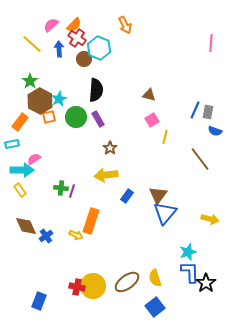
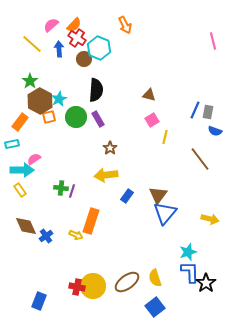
pink line at (211, 43): moved 2 px right, 2 px up; rotated 18 degrees counterclockwise
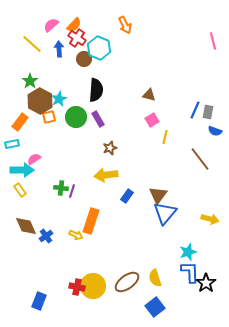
brown star at (110, 148): rotated 16 degrees clockwise
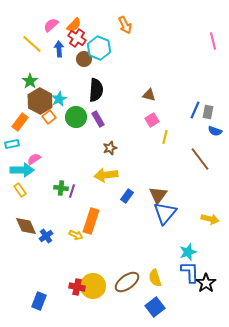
orange square at (49, 117): rotated 24 degrees counterclockwise
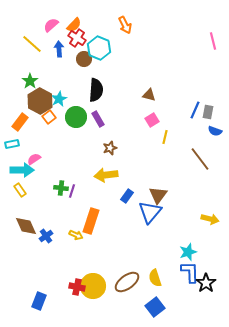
blue triangle at (165, 213): moved 15 px left, 1 px up
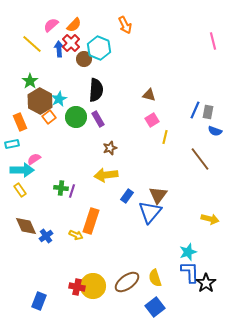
red cross at (77, 38): moved 6 px left, 5 px down; rotated 12 degrees clockwise
orange rectangle at (20, 122): rotated 60 degrees counterclockwise
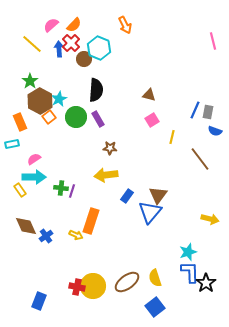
yellow line at (165, 137): moved 7 px right
brown star at (110, 148): rotated 24 degrees clockwise
cyan arrow at (22, 170): moved 12 px right, 7 px down
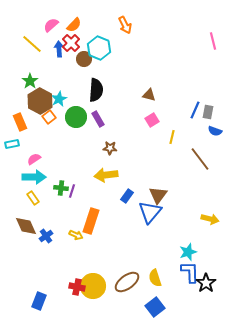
yellow rectangle at (20, 190): moved 13 px right, 8 px down
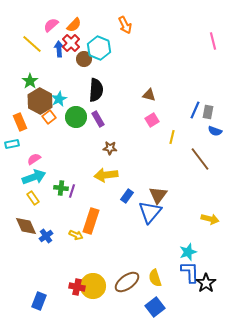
cyan arrow at (34, 177): rotated 20 degrees counterclockwise
